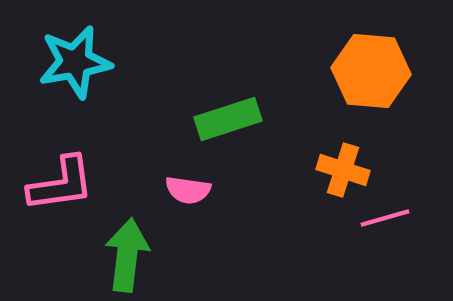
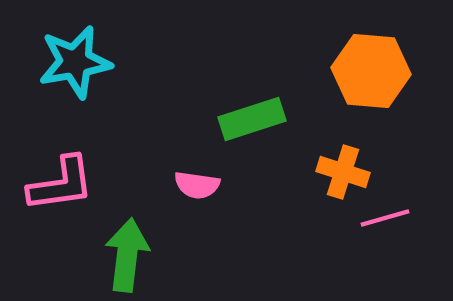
green rectangle: moved 24 px right
orange cross: moved 2 px down
pink semicircle: moved 9 px right, 5 px up
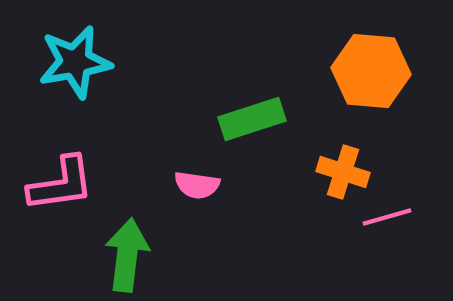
pink line: moved 2 px right, 1 px up
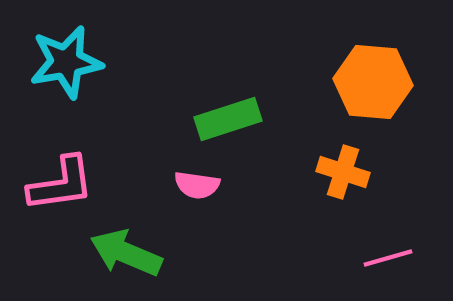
cyan star: moved 9 px left
orange hexagon: moved 2 px right, 11 px down
green rectangle: moved 24 px left
pink line: moved 1 px right, 41 px down
green arrow: moved 1 px left, 2 px up; rotated 74 degrees counterclockwise
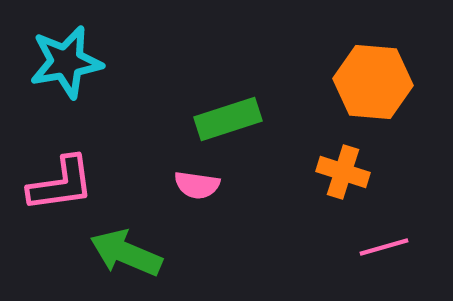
pink line: moved 4 px left, 11 px up
